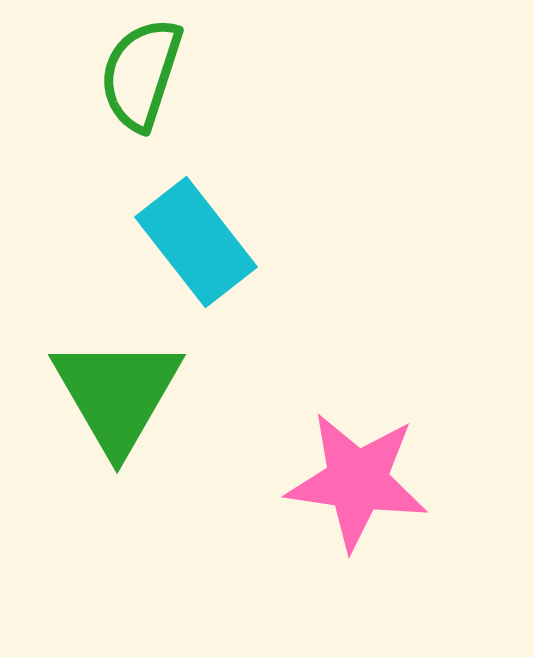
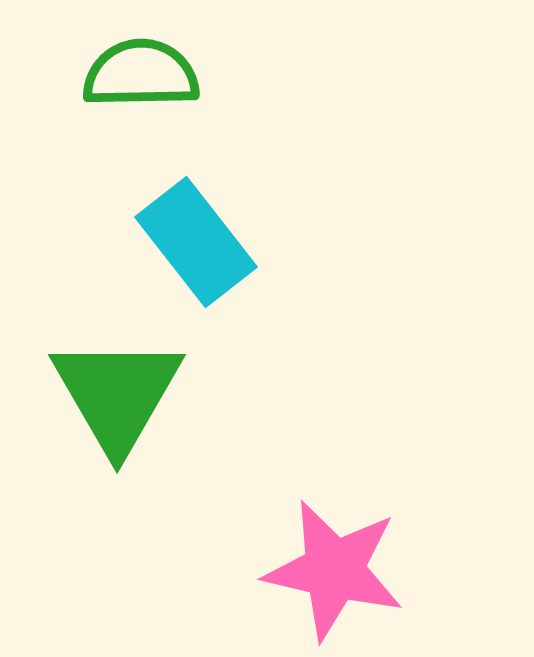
green semicircle: rotated 71 degrees clockwise
pink star: moved 23 px left, 89 px down; rotated 5 degrees clockwise
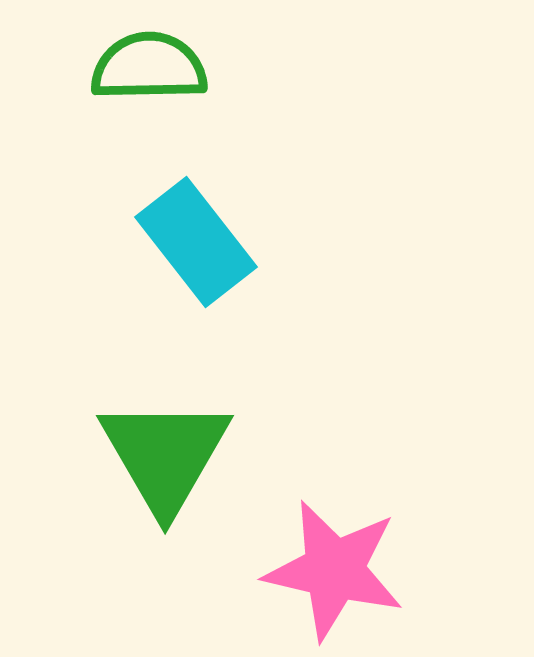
green semicircle: moved 8 px right, 7 px up
green triangle: moved 48 px right, 61 px down
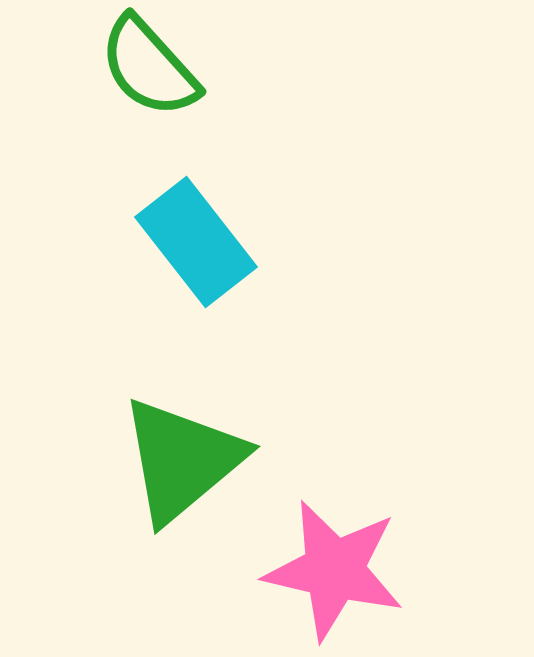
green semicircle: rotated 131 degrees counterclockwise
green triangle: moved 17 px right, 5 px down; rotated 20 degrees clockwise
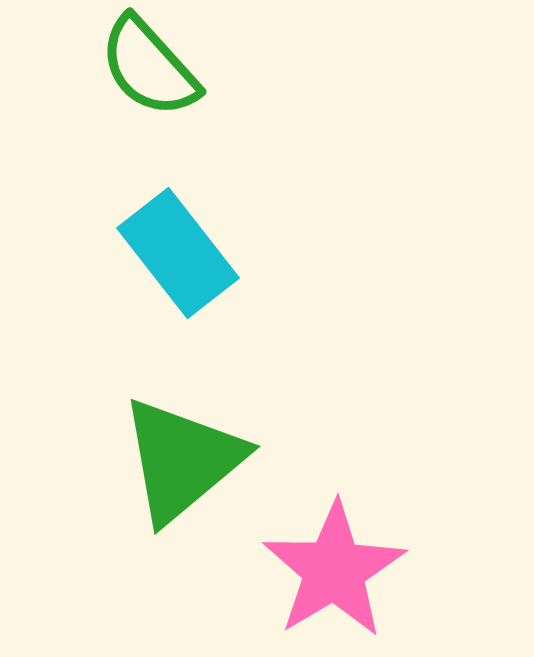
cyan rectangle: moved 18 px left, 11 px down
pink star: rotated 28 degrees clockwise
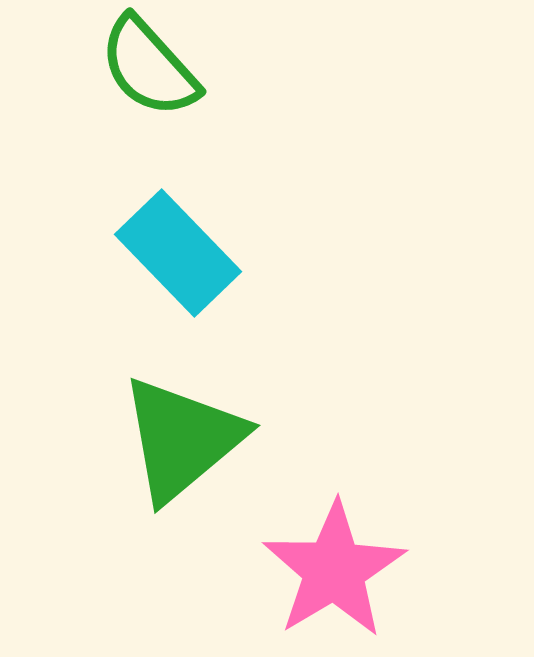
cyan rectangle: rotated 6 degrees counterclockwise
green triangle: moved 21 px up
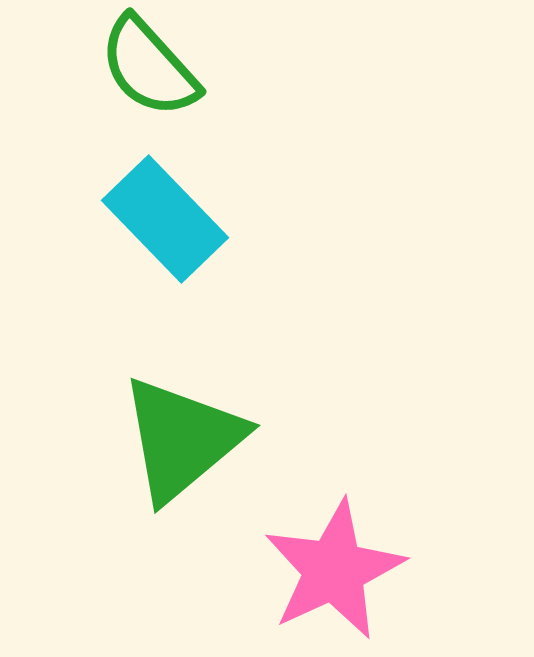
cyan rectangle: moved 13 px left, 34 px up
pink star: rotated 6 degrees clockwise
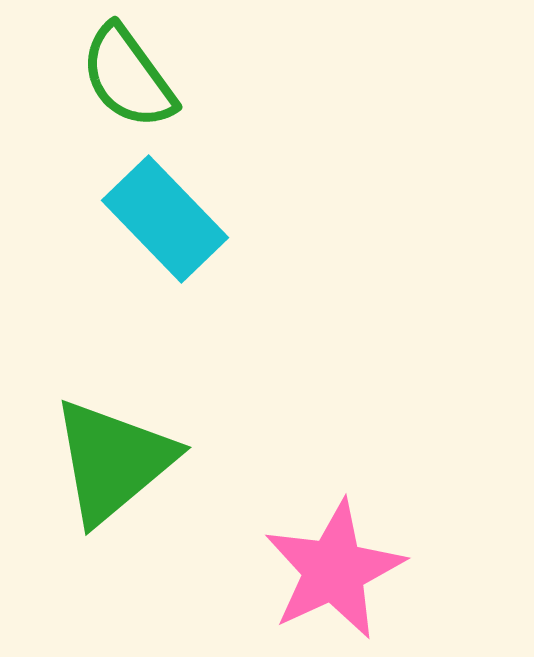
green semicircle: moved 21 px left, 10 px down; rotated 6 degrees clockwise
green triangle: moved 69 px left, 22 px down
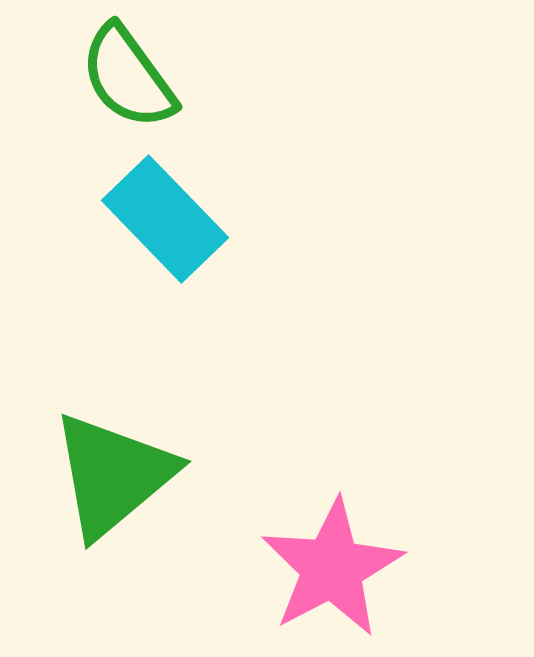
green triangle: moved 14 px down
pink star: moved 2 px left, 2 px up; rotated 3 degrees counterclockwise
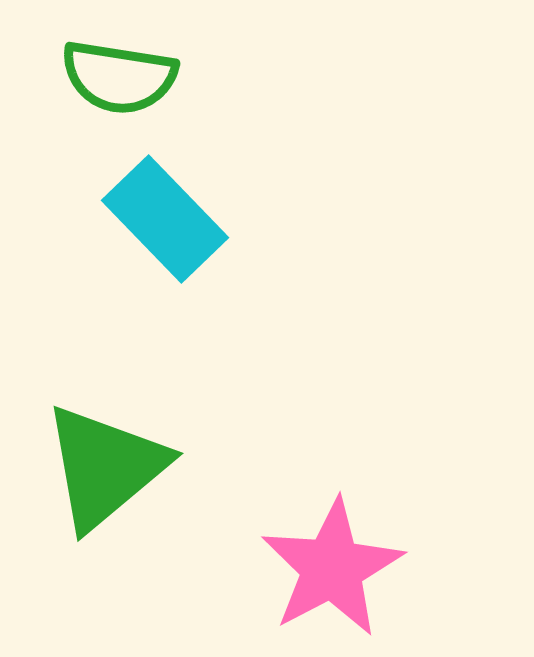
green semicircle: moved 9 px left; rotated 45 degrees counterclockwise
green triangle: moved 8 px left, 8 px up
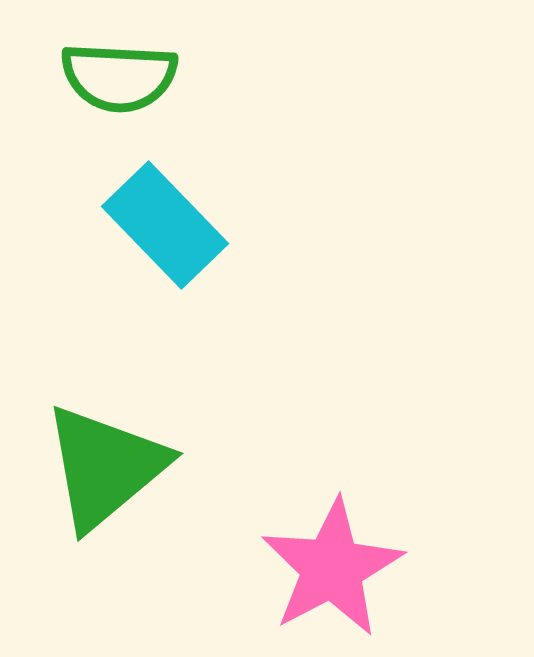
green semicircle: rotated 6 degrees counterclockwise
cyan rectangle: moved 6 px down
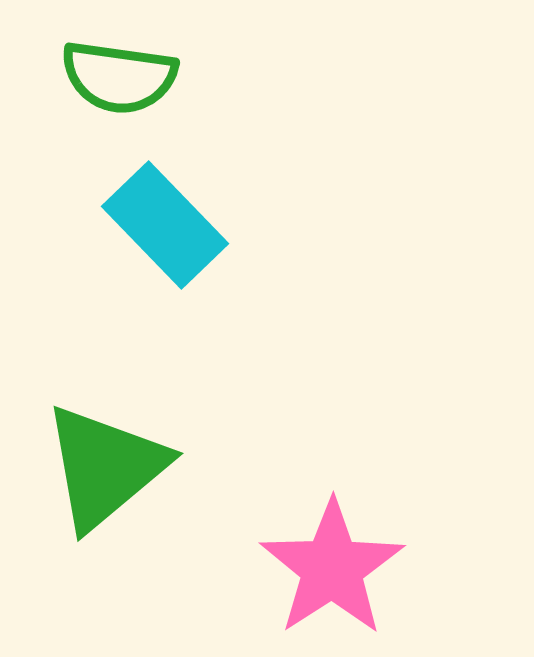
green semicircle: rotated 5 degrees clockwise
pink star: rotated 5 degrees counterclockwise
